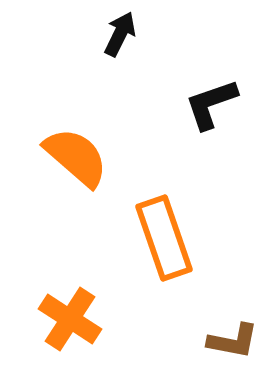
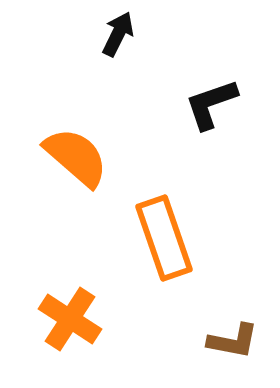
black arrow: moved 2 px left
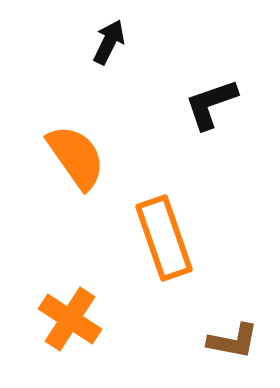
black arrow: moved 9 px left, 8 px down
orange semicircle: rotated 14 degrees clockwise
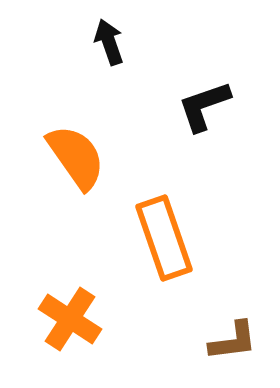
black arrow: rotated 45 degrees counterclockwise
black L-shape: moved 7 px left, 2 px down
brown L-shape: rotated 18 degrees counterclockwise
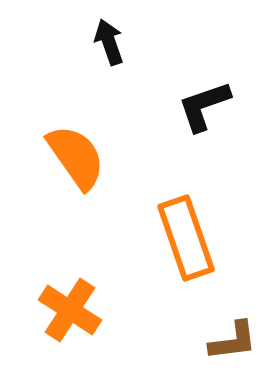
orange rectangle: moved 22 px right
orange cross: moved 9 px up
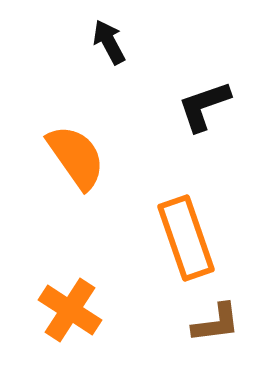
black arrow: rotated 9 degrees counterclockwise
brown L-shape: moved 17 px left, 18 px up
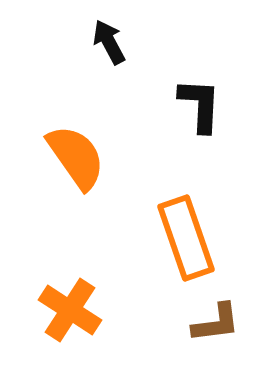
black L-shape: moved 4 px left, 1 px up; rotated 112 degrees clockwise
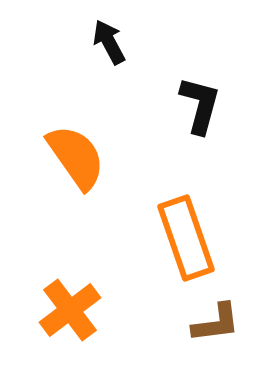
black L-shape: rotated 12 degrees clockwise
orange cross: rotated 20 degrees clockwise
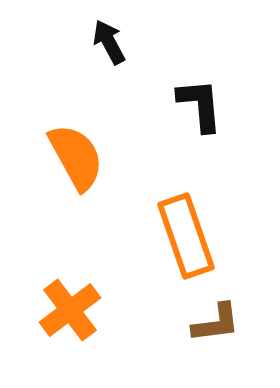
black L-shape: rotated 20 degrees counterclockwise
orange semicircle: rotated 6 degrees clockwise
orange rectangle: moved 2 px up
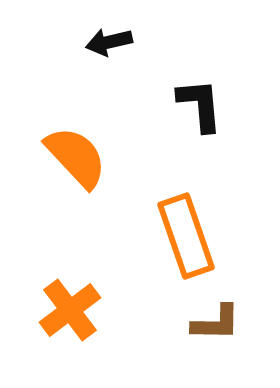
black arrow: rotated 75 degrees counterclockwise
orange semicircle: rotated 14 degrees counterclockwise
brown L-shape: rotated 8 degrees clockwise
